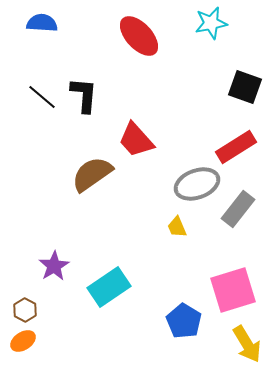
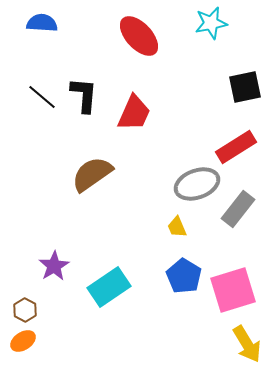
black square: rotated 32 degrees counterclockwise
red trapezoid: moved 2 px left, 27 px up; rotated 114 degrees counterclockwise
blue pentagon: moved 45 px up
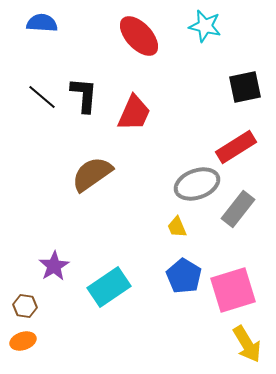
cyan star: moved 6 px left, 3 px down; rotated 24 degrees clockwise
brown hexagon: moved 4 px up; rotated 20 degrees counterclockwise
orange ellipse: rotated 15 degrees clockwise
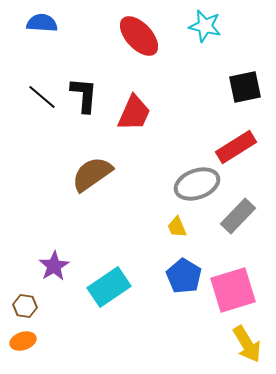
gray rectangle: moved 7 px down; rotated 6 degrees clockwise
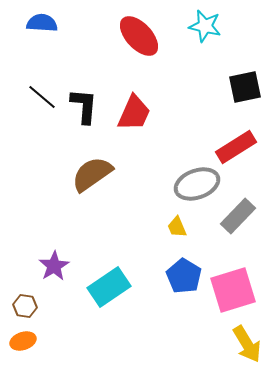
black L-shape: moved 11 px down
